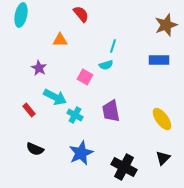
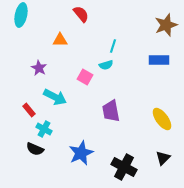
cyan cross: moved 31 px left, 14 px down
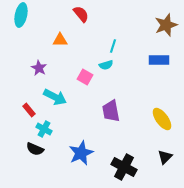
black triangle: moved 2 px right, 1 px up
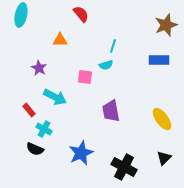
pink square: rotated 21 degrees counterclockwise
black triangle: moved 1 px left, 1 px down
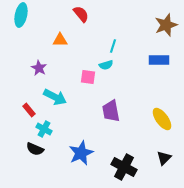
pink square: moved 3 px right
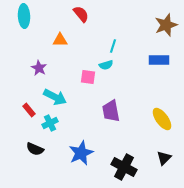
cyan ellipse: moved 3 px right, 1 px down; rotated 15 degrees counterclockwise
cyan cross: moved 6 px right, 6 px up; rotated 35 degrees clockwise
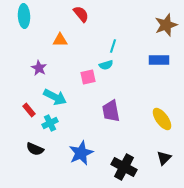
pink square: rotated 21 degrees counterclockwise
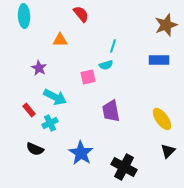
blue star: rotated 15 degrees counterclockwise
black triangle: moved 4 px right, 7 px up
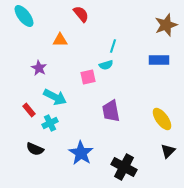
cyan ellipse: rotated 35 degrees counterclockwise
